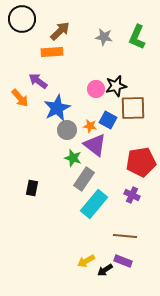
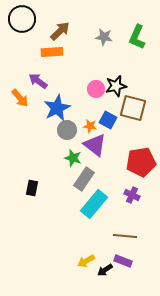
brown square: rotated 16 degrees clockwise
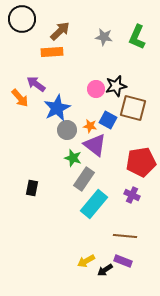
purple arrow: moved 2 px left, 3 px down
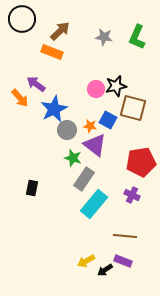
orange rectangle: rotated 25 degrees clockwise
blue star: moved 3 px left, 1 px down
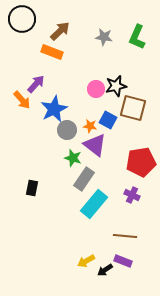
purple arrow: rotated 96 degrees clockwise
orange arrow: moved 2 px right, 2 px down
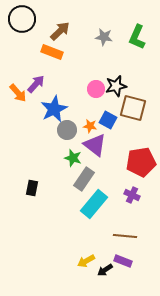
orange arrow: moved 4 px left, 7 px up
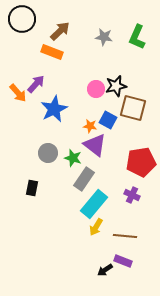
gray circle: moved 19 px left, 23 px down
yellow arrow: moved 10 px right, 34 px up; rotated 30 degrees counterclockwise
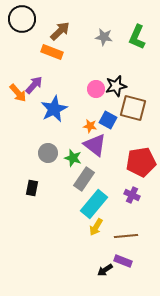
purple arrow: moved 2 px left, 1 px down
brown line: moved 1 px right; rotated 10 degrees counterclockwise
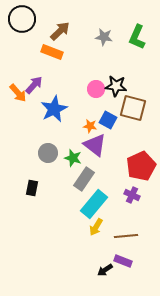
black star: rotated 20 degrees clockwise
red pentagon: moved 4 px down; rotated 16 degrees counterclockwise
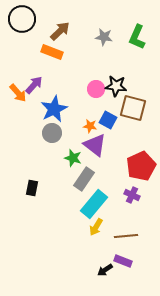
gray circle: moved 4 px right, 20 px up
